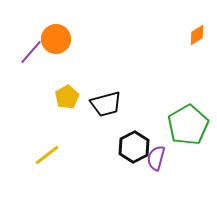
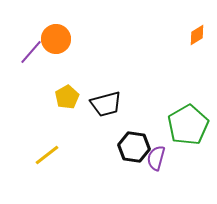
black hexagon: rotated 24 degrees counterclockwise
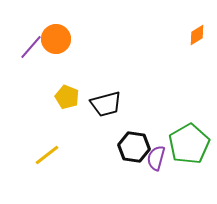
purple line: moved 5 px up
yellow pentagon: rotated 20 degrees counterclockwise
green pentagon: moved 1 px right, 19 px down
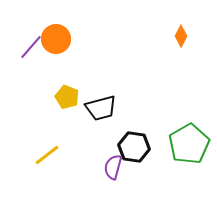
orange diamond: moved 16 px left, 1 px down; rotated 30 degrees counterclockwise
black trapezoid: moved 5 px left, 4 px down
purple semicircle: moved 43 px left, 9 px down
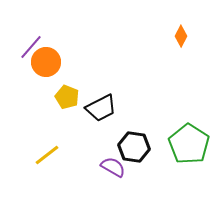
orange circle: moved 10 px left, 23 px down
black trapezoid: rotated 12 degrees counterclockwise
green pentagon: rotated 9 degrees counterclockwise
purple semicircle: rotated 105 degrees clockwise
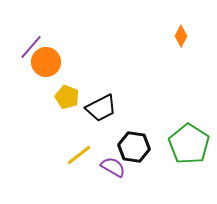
yellow line: moved 32 px right
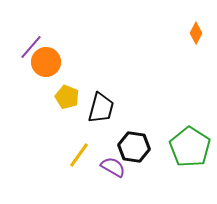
orange diamond: moved 15 px right, 3 px up
black trapezoid: rotated 48 degrees counterclockwise
green pentagon: moved 1 px right, 3 px down
yellow line: rotated 16 degrees counterclockwise
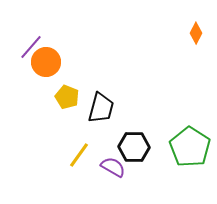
black hexagon: rotated 8 degrees counterclockwise
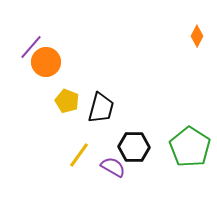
orange diamond: moved 1 px right, 3 px down
yellow pentagon: moved 4 px down
